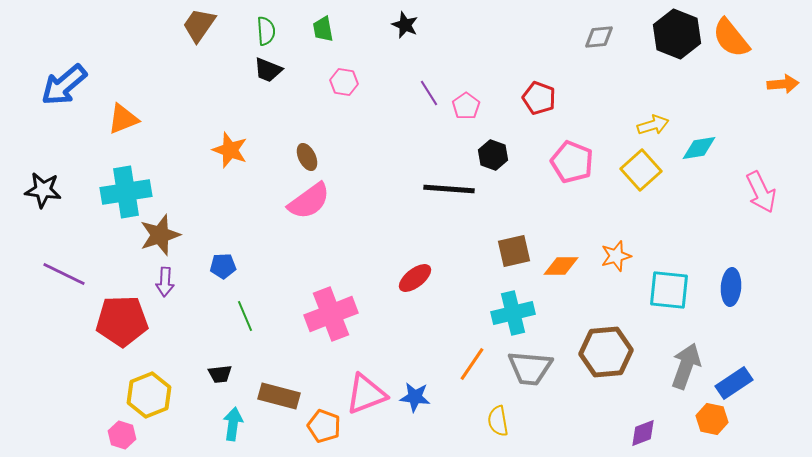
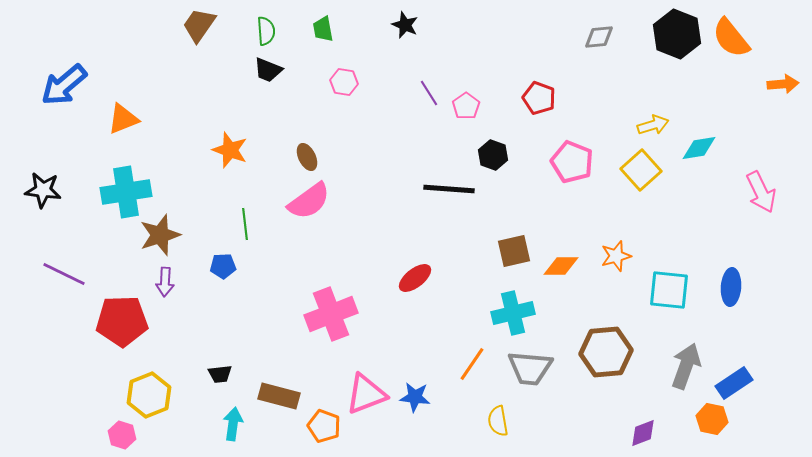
green line at (245, 316): moved 92 px up; rotated 16 degrees clockwise
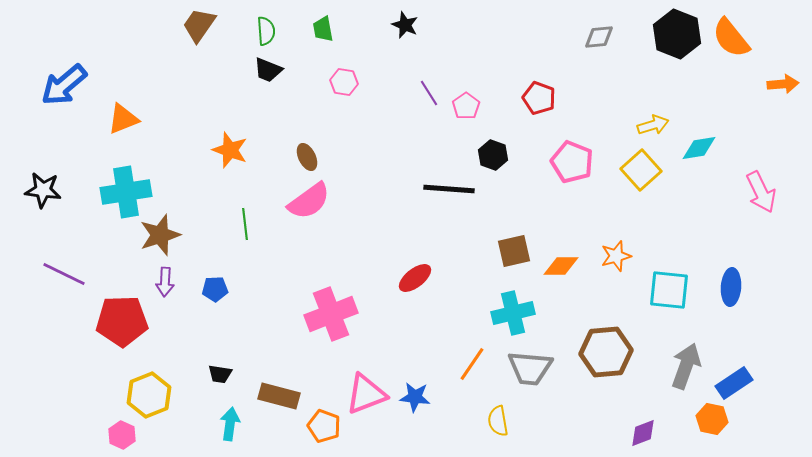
blue pentagon at (223, 266): moved 8 px left, 23 px down
black trapezoid at (220, 374): rotated 15 degrees clockwise
cyan arrow at (233, 424): moved 3 px left
pink hexagon at (122, 435): rotated 8 degrees clockwise
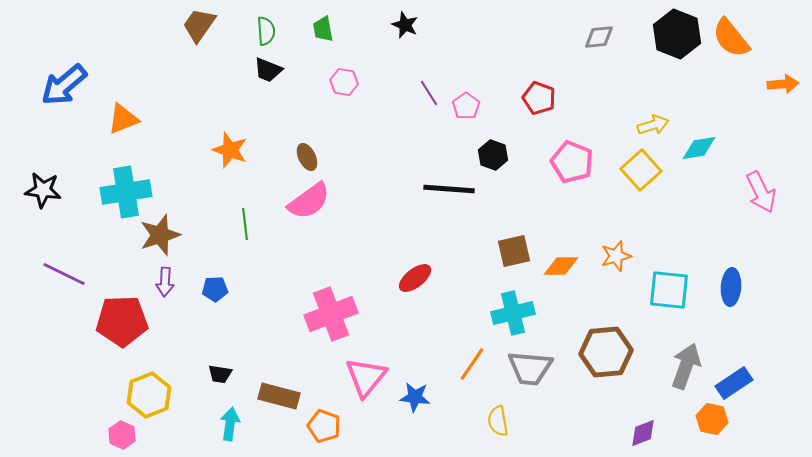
pink triangle at (366, 394): moved 17 px up; rotated 30 degrees counterclockwise
